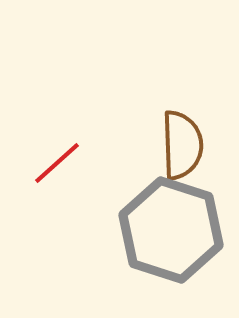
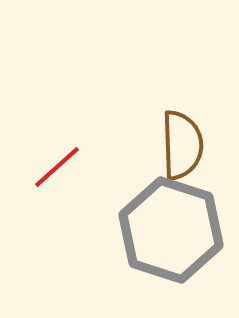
red line: moved 4 px down
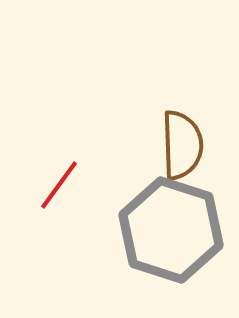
red line: moved 2 px right, 18 px down; rotated 12 degrees counterclockwise
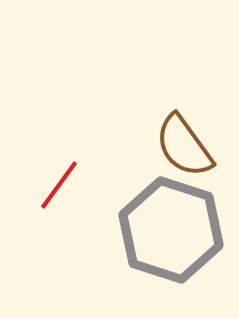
brown semicircle: moved 2 px right, 1 px down; rotated 146 degrees clockwise
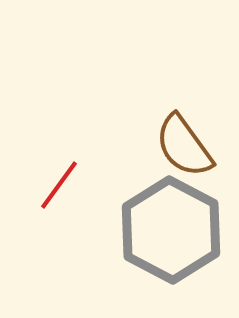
gray hexagon: rotated 10 degrees clockwise
